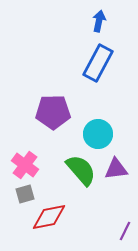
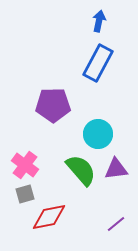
purple pentagon: moved 7 px up
purple line: moved 9 px left, 7 px up; rotated 24 degrees clockwise
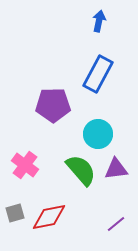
blue rectangle: moved 11 px down
gray square: moved 10 px left, 19 px down
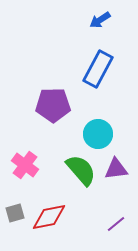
blue arrow: moved 1 px right, 1 px up; rotated 135 degrees counterclockwise
blue rectangle: moved 5 px up
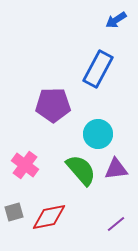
blue arrow: moved 16 px right
gray square: moved 1 px left, 1 px up
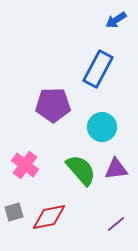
cyan circle: moved 4 px right, 7 px up
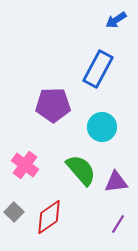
purple triangle: moved 13 px down
gray square: rotated 30 degrees counterclockwise
red diamond: rotated 24 degrees counterclockwise
purple line: moved 2 px right; rotated 18 degrees counterclockwise
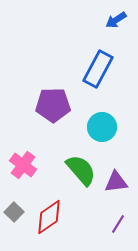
pink cross: moved 2 px left
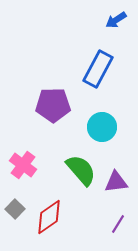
gray square: moved 1 px right, 3 px up
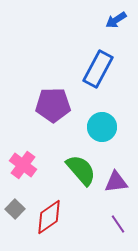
purple line: rotated 66 degrees counterclockwise
